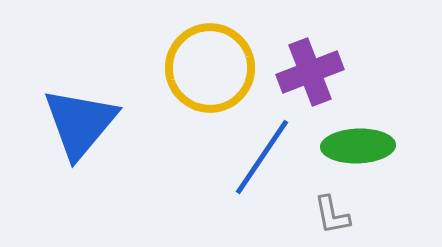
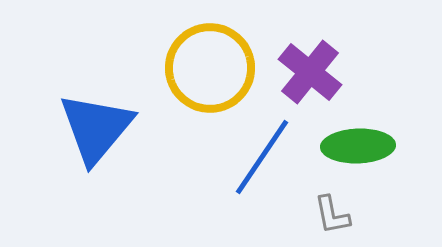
purple cross: rotated 30 degrees counterclockwise
blue triangle: moved 16 px right, 5 px down
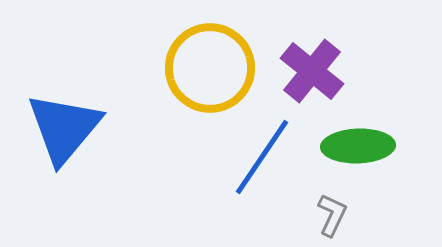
purple cross: moved 2 px right, 1 px up
blue triangle: moved 32 px left
gray L-shape: rotated 144 degrees counterclockwise
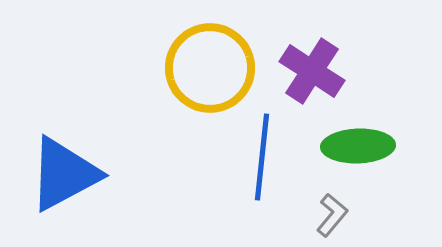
purple cross: rotated 6 degrees counterclockwise
blue triangle: moved 46 px down; rotated 22 degrees clockwise
blue line: rotated 28 degrees counterclockwise
gray L-shape: rotated 15 degrees clockwise
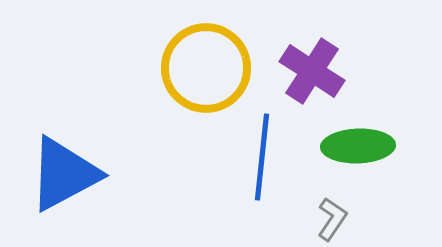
yellow circle: moved 4 px left
gray L-shape: moved 4 px down; rotated 6 degrees counterclockwise
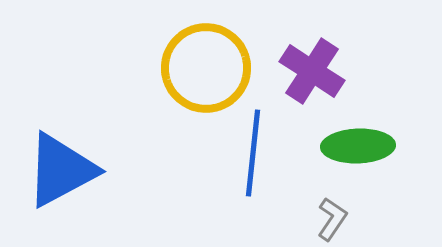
blue line: moved 9 px left, 4 px up
blue triangle: moved 3 px left, 4 px up
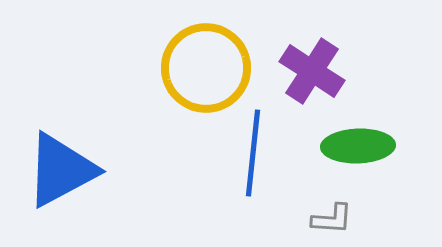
gray L-shape: rotated 60 degrees clockwise
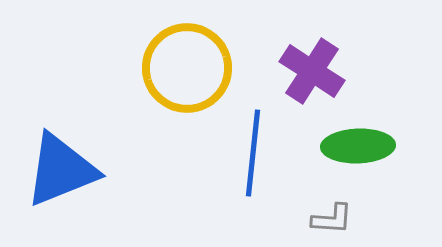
yellow circle: moved 19 px left
blue triangle: rotated 6 degrees clockwise
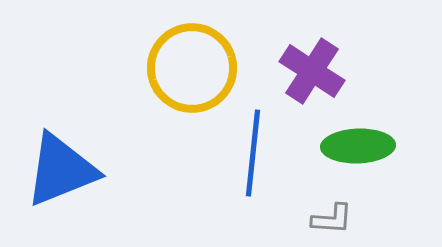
yellow circle: moved 5 px right
